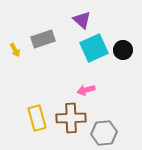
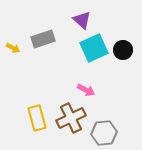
yellow arrow: moved 2 px left, 2 px up; rotated 32 degrees counterclockwise
pink arrow: rotated 138 degrees counterclockwise
brown cross: rotated 24 degrees counterclockwise
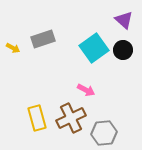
purple triangle: moved 42 px right
cyan square: rotated 12 degrees counterclockwise
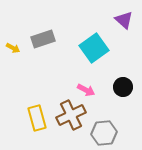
black circle: moved 37 px down
brown cross: moved 3 px up
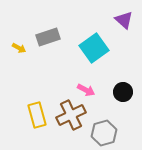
gray rectangle: moved 5 px right, 2 px up
yellow arrow: moved 6 px right
black circle: moved 5 px down
yellow rectangle: moved 3 px up
gray hexagon: rotated 10 degrees counterclockwise
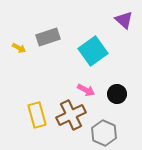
cyan square: moved 1 px left, 3 px down
black circle: moved 6 px left, 2 px down
gray hexagon: rotated 20 degrees counterclockwise
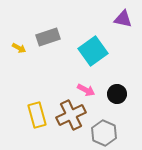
purple triangle: moved 1 px left, 1 px up; rotated 30 degrees counterclockwise
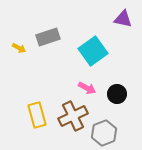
pink arrow: moved 1 px right, 2 px up
brown cross: moved 2 px right, 1 px down
gray hexagon: rotated 15 degrees clockwise
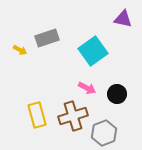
gray rectangle: moved 1 px left, 1 px down
yellow arrow: moved 1 px right, 2 px down
brown cross: rotated 8 degrees clockwise
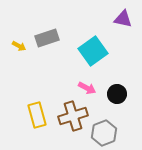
yellow arrow: moved 1 px left, 4 px up
